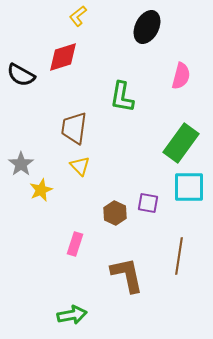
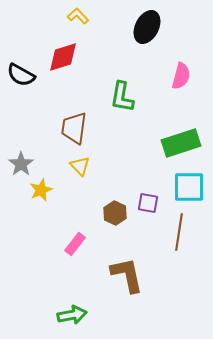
yellow L-shape: rotated 85 degrees clockwise
green rectangle: rotated 36 degrees clockwise
pink rectangle: rotated 20 degrees clockwise
brown line: moved 24 px up
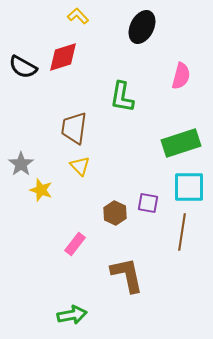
black ellipse: moved 5 px left
black semicircle: moved 2 px right, 8 px up
yellow star: rotated 30 degrees counterclockwise
brown line: moved 3 px right
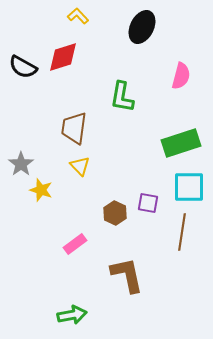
pink rectangle: rotated 15 degrees clockwise
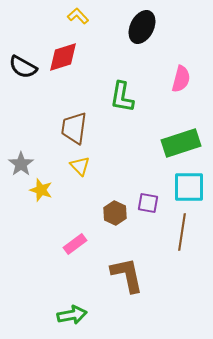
pink semicircle: moved 3 px down
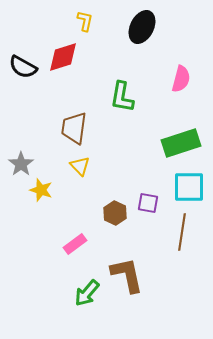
yellow L-shape: moved 7 px right, 5 px down; rotated 55 degrees clockwise
green arrow: moved 15 px right, 22 px up; rotated 140 degrees clockwise
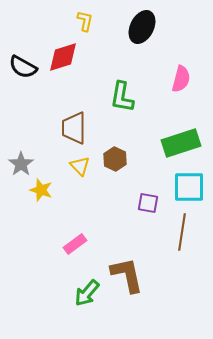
brown trapezoid: rotated 8 degrees counterclockwise
brown hexagon: moved 54 px up
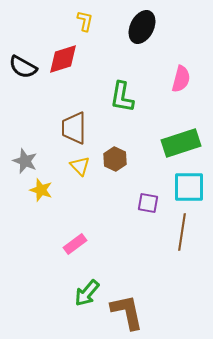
red diamond: moved 2 px down
gray star: moved 4 px right, 3 px up; rotated 15 degrees counterclockwise
brown L-shape: moved 37 px down
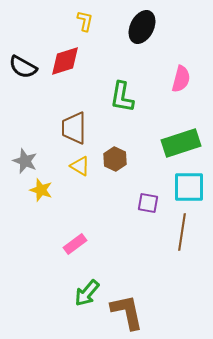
red diamond: moved 2 px right, 2 px down
yellow triangle: rotated 15 degrees counterclockwise
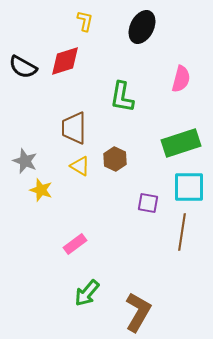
brown L-shape: moved 11 px right; rotated 42 degrees clockwise
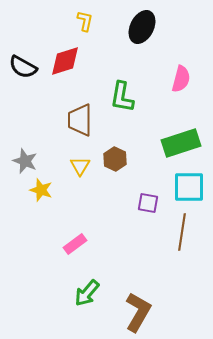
brown trapezoid: moved 6 px right, 8 px up
yellow triangle: rotated 30 degrees clockwise
